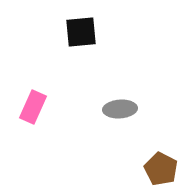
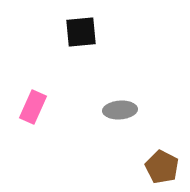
gray ellipse: moved 1 px down
brown pentagon: moved 1 px right, 2 px up
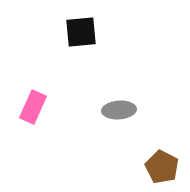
gray ellipse: moved 1 px left
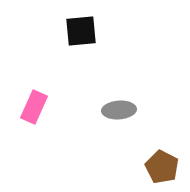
black square: moved 1 px up
pink rectangle: moved 1 px right
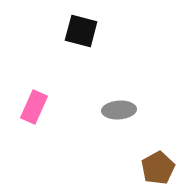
black square: rotated 20 degrees clockwise
brown pentagon: moved 4 px left, 1 px down; rotated 16 degrees clockwise
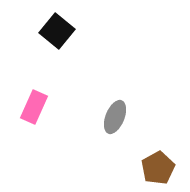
black square: moved 24 px left; rotated 24 degrees clockwise
gray ellipse: moved 4 px left, 7 px down; rotated 64 degrees counterclockwise
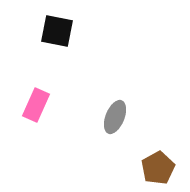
black square: rotated 28 degrees counterclockwise
pink rectangle: moved 2 px right, 2 px up
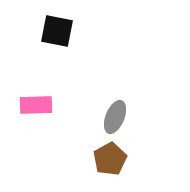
pink rectangle: rotated 64 degrees clockwise
brown pentagon: moved 48 px left, 9 px up
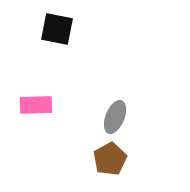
black square: moved 2 px up
